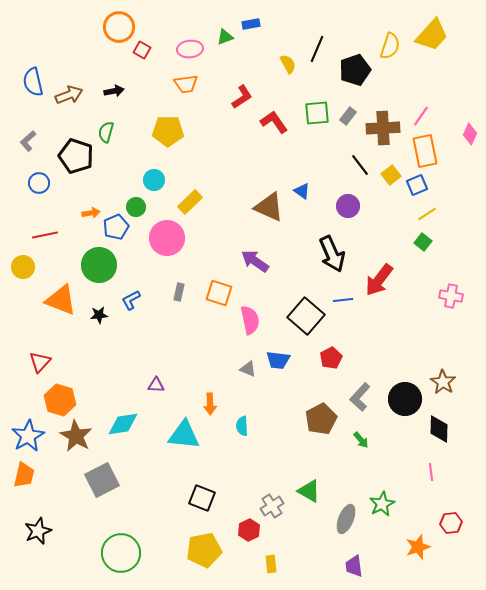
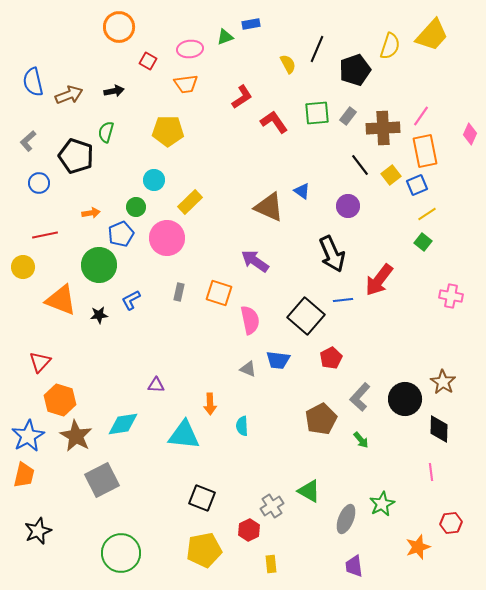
red square at (142, 50): moved 6 px right, 11 px down
blue pentagon at (116, 227): moved 5 px right, 7 px down
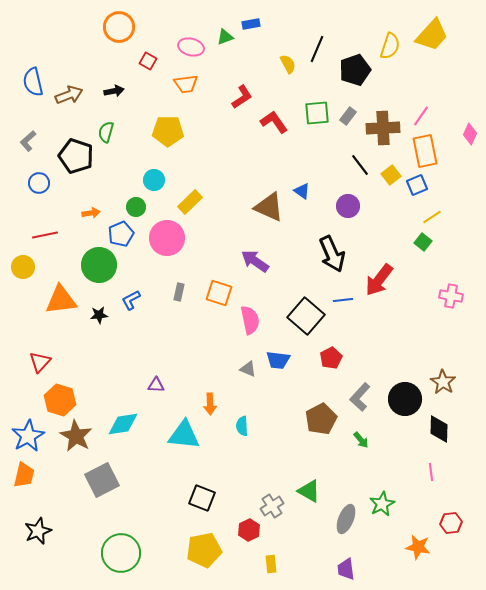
pink ellipse at (190, 49): moved 1 px right, 2 px up; rotated 20 degrees clockwise
yellow line at (427, 214): moved 5 px right, 3 px down
orange triangle at (61, 300): rotated 28 degrees counterclockwise
orange star at (418, 547): rotated 30 degrees clockwise
purple trapezoid at (354, 566): moved 8 px left, 3 px down
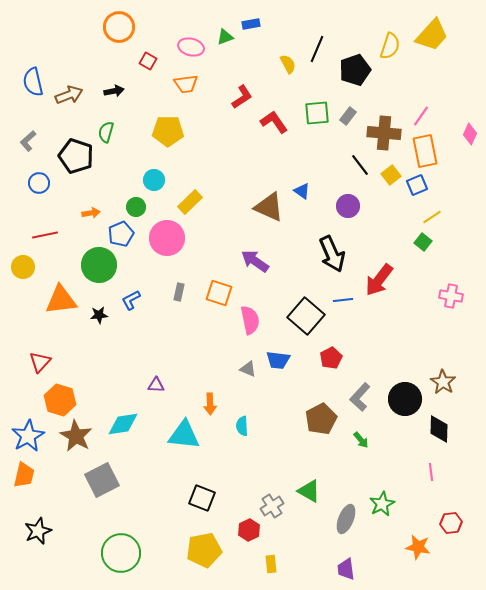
brown cross at (383, 128): moved 1 px right, 5 px down; rotated 8 degrees clockwise
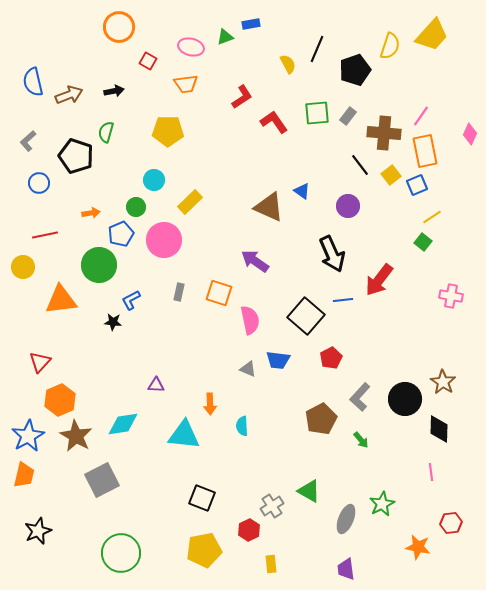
pink circle at (167, 238): moved 3 px left, 2 px down
black star at (99, 315): moved 14 px right, 7 px down; rotated 12 degrees clockwise
orange hexagon at (60, 400): rotated 20 degrees clockwise
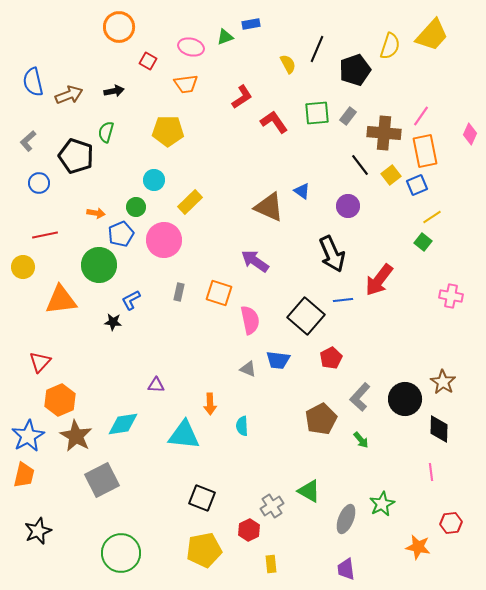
orange arrow at (91, 213): moved 5 px right; rotated 18 degrees clockwise
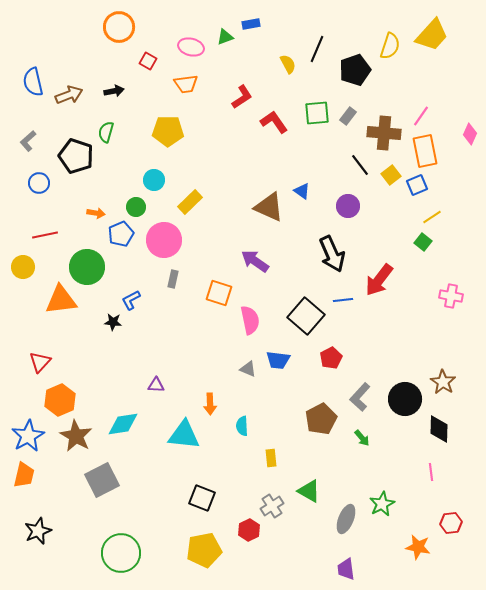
green circle at (99, 265): moved 12 px left, 2 px down
gray rectangle at (179, 292): moved 6 px left, 13 px up
green arrow at (361, 440): moved 1 px right, 2 px up
yellow rectangle at (271, 564): moved 106 px up
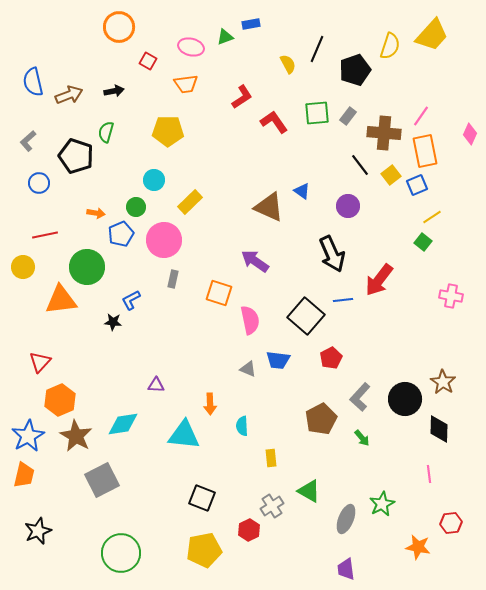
pink line at (431, 472): moved 2 px left, 2 px down
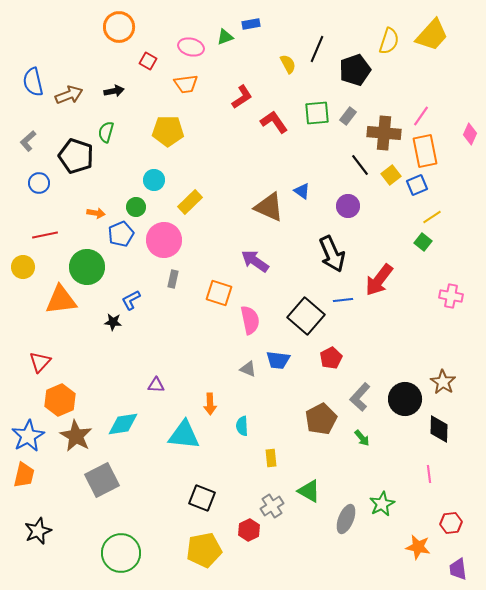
yellow semicircle at (390, 46): moved 1 px left, 5 px up
purple trapezoid at (346, 569): moved 112 px right
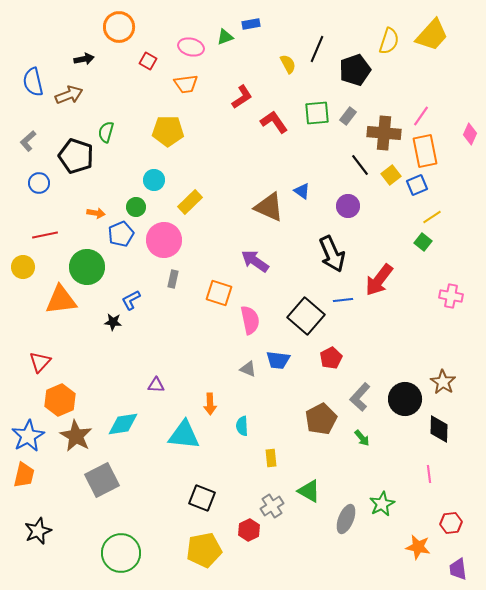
black arrow at (114, 91): moved 30 px left, 32 px up
